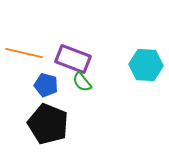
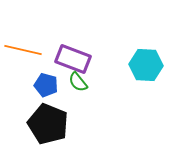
orange line: moved 1 px left, 3 px up
green semicircle: moved 4 px left
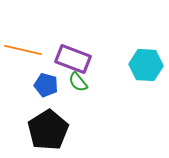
black pentagon: moved 6 px down; rotated 18 degrees clockwise
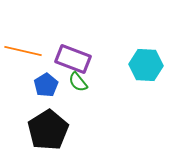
orange line: moved 1 px down
blue pentagon: rotated 25 degrees clockwise
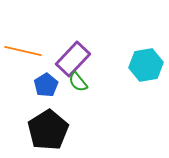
purple rectangle: rotated 68 degrees counterclockwise
cyan hexagon: rotated 12 degrees counterclockwise
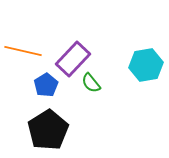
green semicircle: moved 13 px right, 1 px down
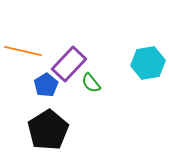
purple rectangle: moved 4 px left, 5 px down
cyan hexagon: moved 2 px right, 2 px up
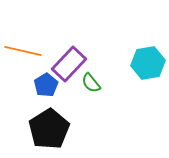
black pentagon: moved 1 px right, 1 px up
